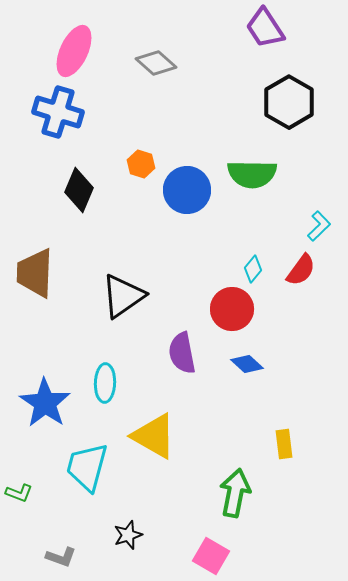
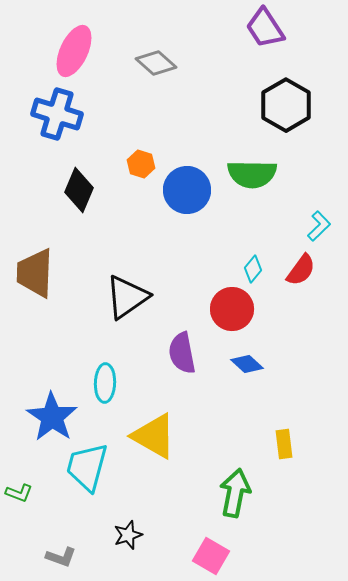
black hexagon: moved 3 px left, 3 px down
blue cross: moved 1 px left, 2 px down
black triangle: moved 4 px right, 1 px down
blue star: moved 7 px right, 14 px down
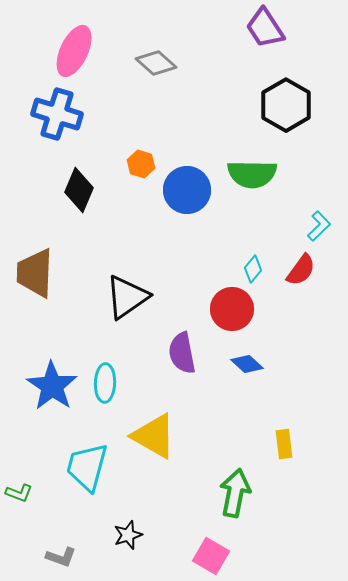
blue star: moved 31 px up
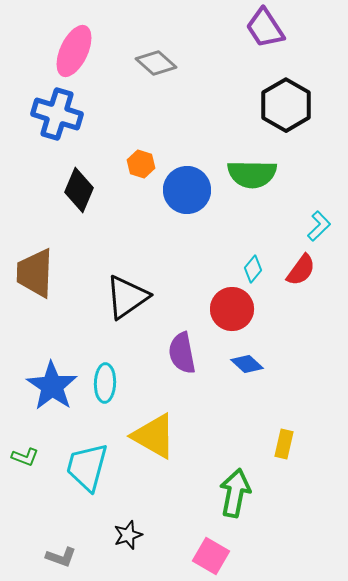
yellow rectangle: rotated 20 degrees clockwise
green L-shape: moved 6 px right, 36 px up
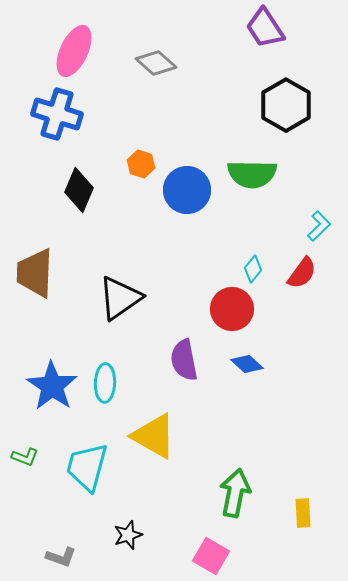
red semicircle: moved 1 px right, 3 px down
black triangle: moved 7 px left, 1 px down
purple semicircle: moved 2 px right, 7 px down
yellow rectangle: moved 19 px right, 69 px down; rotated 16 degrees counterclockwise
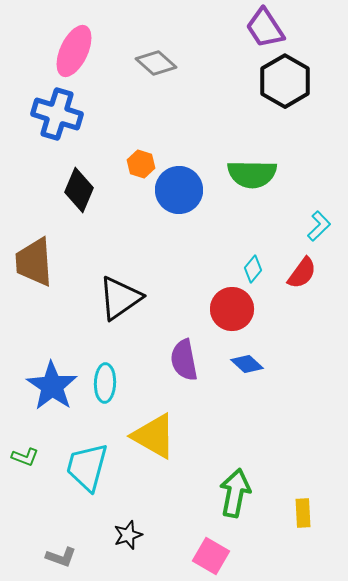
black hexagon: moved 1 px left, 24 px up
blue circle: moved 8 px left
brown trapezoid: moved 1 px left, 11 px up; rotated 6 degrees counterclockwise
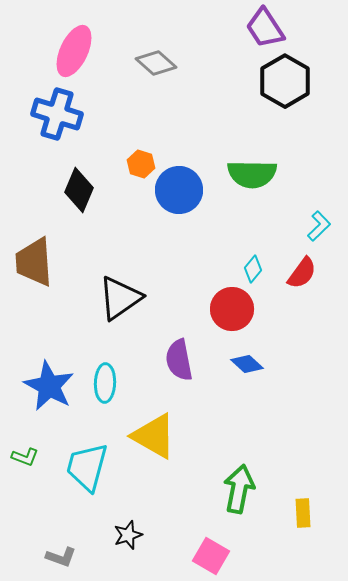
purple semicircle: moved 5 px left
blue star: moved 3 px left; rotated 6 degrees counterclockwise
green arrow: moved 4 px right, 4 px up
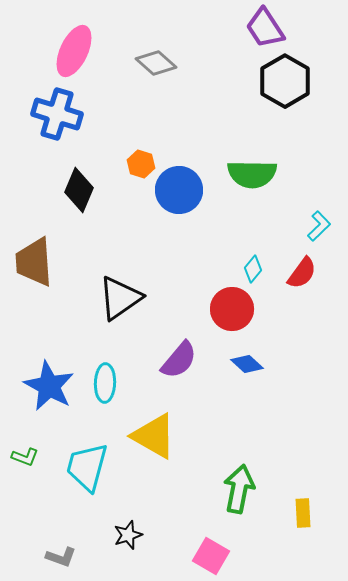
purple semicircle: rotated 129 degrees counterclockwise
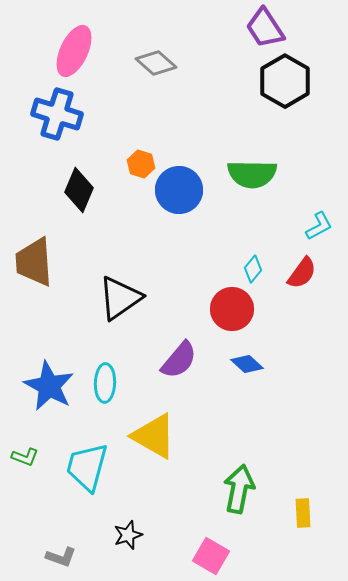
cyan L-shape: rotated 16 degrees clockwise
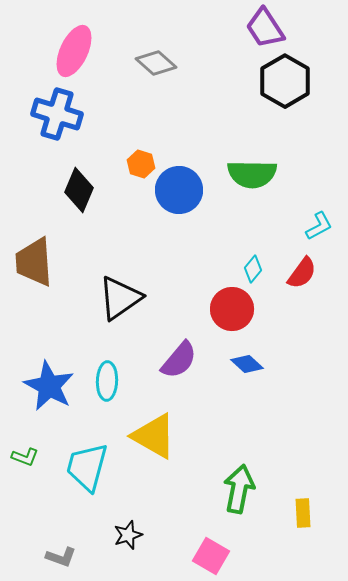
cyan ellipse: moved 2 px right, 2 px up
